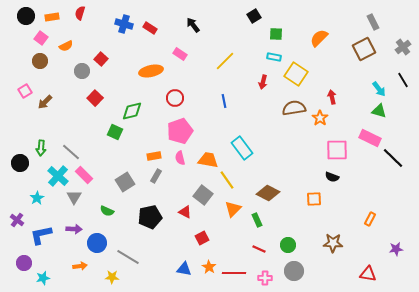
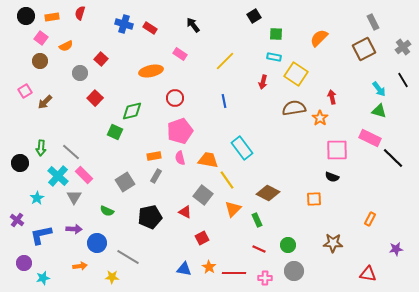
gray circle at (82, 71): moved 2 px left, 2 px down
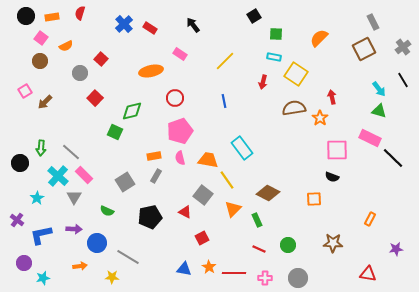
blue cross at (124, 24): rotated 30 degrees clockwise
gray circle at (294, 271): moved 4 px right, 7 px down
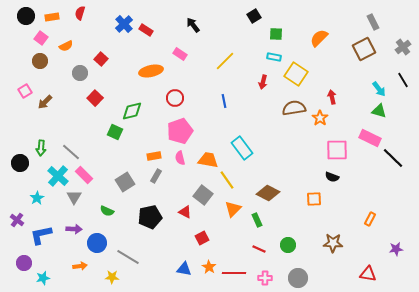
red rectangle at (150, 28): moved 4 px left, 2 px down
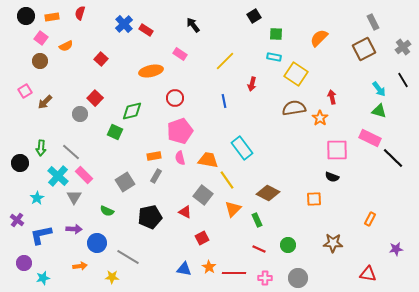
gray circle at (80, 73): moved 41 px down
red arrow at (263, 82): moved 11 px left, 2 px down
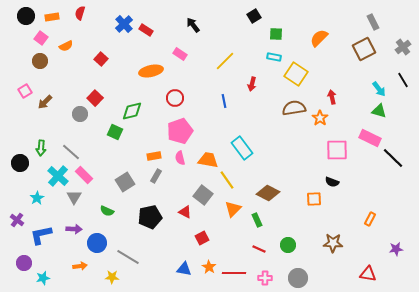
black semicircle at (332, 177): moved 5 px down
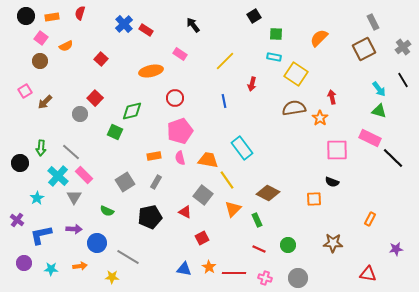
gray rectangle at (156, 176): moved 6 px down
cyan star at (43, 278): moved 8 px right, 9 px up; rotated 16 degrees clockwise
pink cross at (265, 278): rotated 16 degrees clockwise
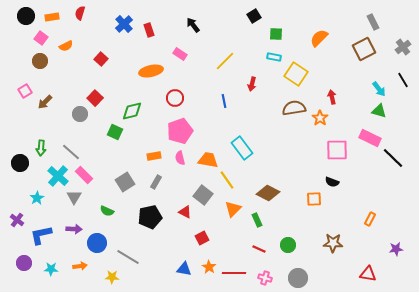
red rectangle at (146, 30): moved 3 px right; rotated 40 degrees clockwise
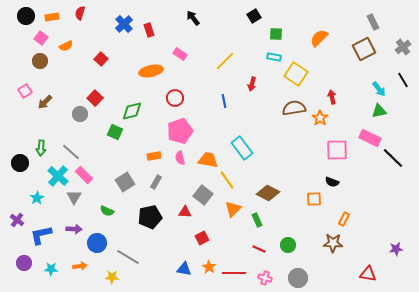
black arrow at (193, 25): moved 7 px up
green triangle at (379, 111): rotated 28 degrees counterclockwise
red triangle at (185, 212): rotated 24 degrees counterclockwise
orange rectangle at (370, 219): moved 26 px left
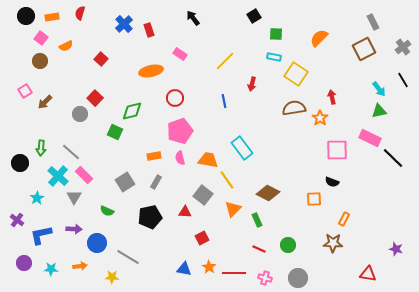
purple star at (396, 249): rotated 24 degrees clockwise
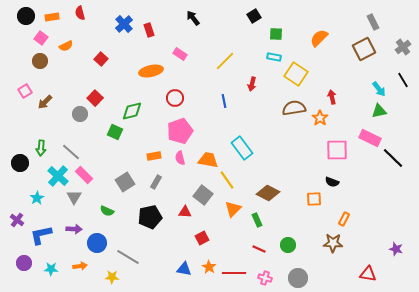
red semicircle at (80, 13): rotated 32 degrees counterclockwise
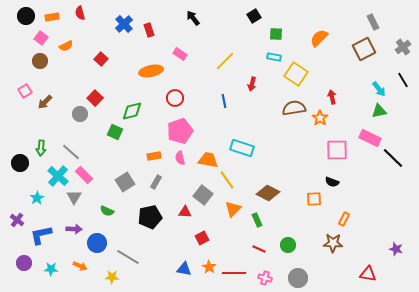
cyan rectangle at (242, 148): rotated 35 degrees counterclockwise
orange arrow at (80, 266): rotated 32 degrees clockwise
